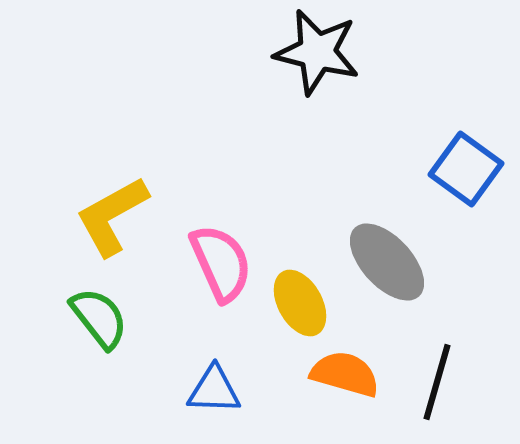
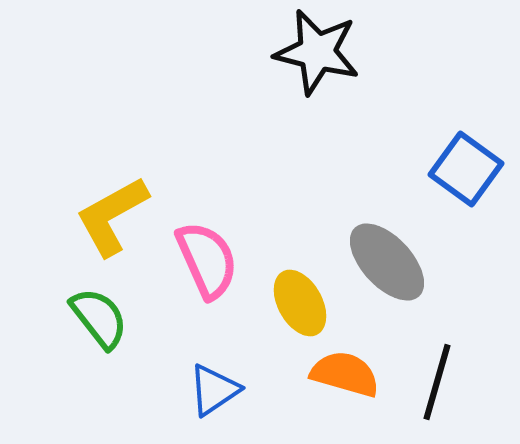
pink semicircle: moved 14 px left, 3 px up
blue triangle: rotated 36 degrees counterclockwise
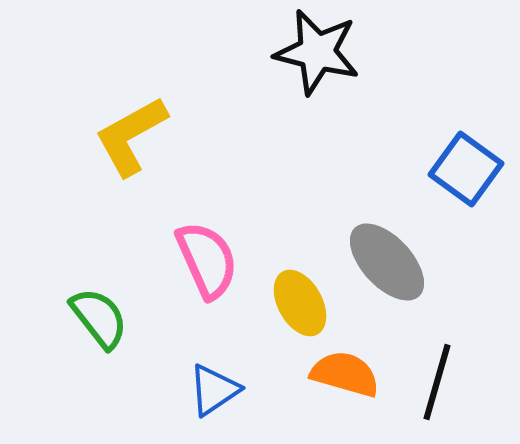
yellow L-shape: moved 19 px right, 80 px up
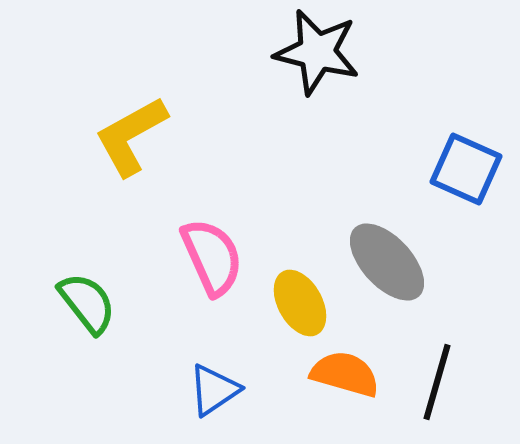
blue square: rotated 12 degrees counterclockwise
pink semicircle: moved 5 px right, 3 px up
green semicircle: moved 12 px left, 15 px up
